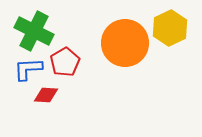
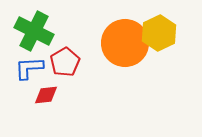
yellow hexagon: moved 11 px left, 5 px down
blue L-shape: moved 1 px right, 1 px up
red diamond: rotated 10 degrees counterclockwise
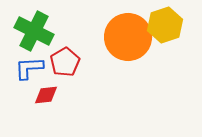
yellow hexagon: moved 6 px right, 8 px up; rotated 8 degrees clockwise
orange circle: moved 3 px right, 6 px up
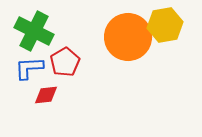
yellow hexagon: rotated 8 degrees clockwise
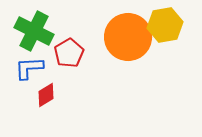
red pentagon: moved 4 px right, 9 px up
red diamond: rotated 25 degrees counterclockwise
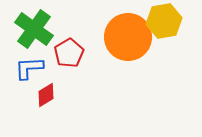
yellow hexagon: moved 1 px left, 4 px up
green cross: moved 2 px up; rotated 9 degrees clockwise
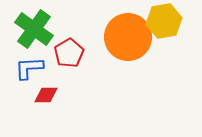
red diamond: rotated 30 degrees clockwise
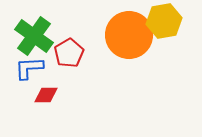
green cross: moved 7 px down
orange circle: moved 1 px right, 2 px up
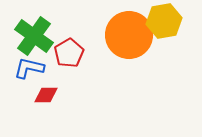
blue L-shape: rotated 16 degrees clockwise
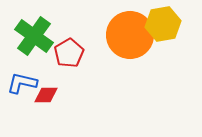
yellow hexagon: moved 1 px left, 3 px down
orange circle: moved 1 px right
blue L-shape: moved 7 px left, 15 px down
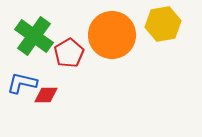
orange circle: moved 18 px left
